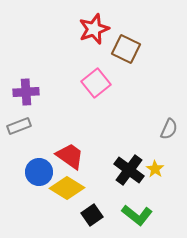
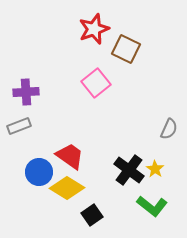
green L-shape: moved 15 px right, 9 px up
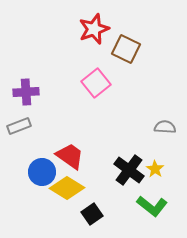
gray semicircle: moved 4 px left, 2 px up; rotated 110 degrees counterclockwise
blue circle: moved 3 px right
black square: moved 1 px up
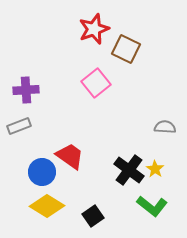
purple cross: moved 2 px up
yellow diamond: moved 20 px left, 18 px down
black square: moved 1 px right, 2 px down
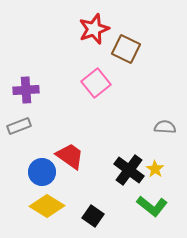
black square: rotated 20 degrees counterclockwise
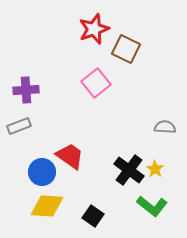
yellow diamond: rotated 28 degrees counterclockwise
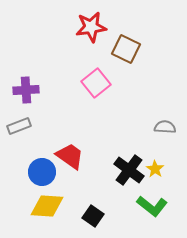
red star: moved 3 px left, 2 px up; rotated 12 degrees clockwise
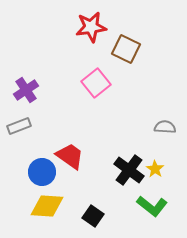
purple cross: rotated 30 degrees counterclockwise
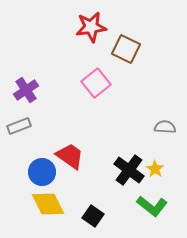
yellow diamond: moved 1 px right, 2 px up; rotated 60 degrees clockwise
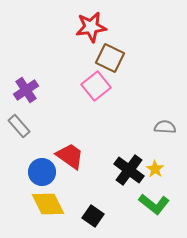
brown square: moved 16 px left, 9 px down
pink square: moved 3 px down
gray rectangle: rotated 70 degrees clockwise
green L-shape: moved 2 px right, 2 px up
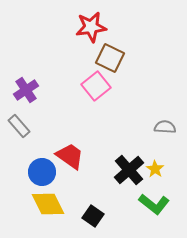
black cross: rotated 12 degrees clockwise
